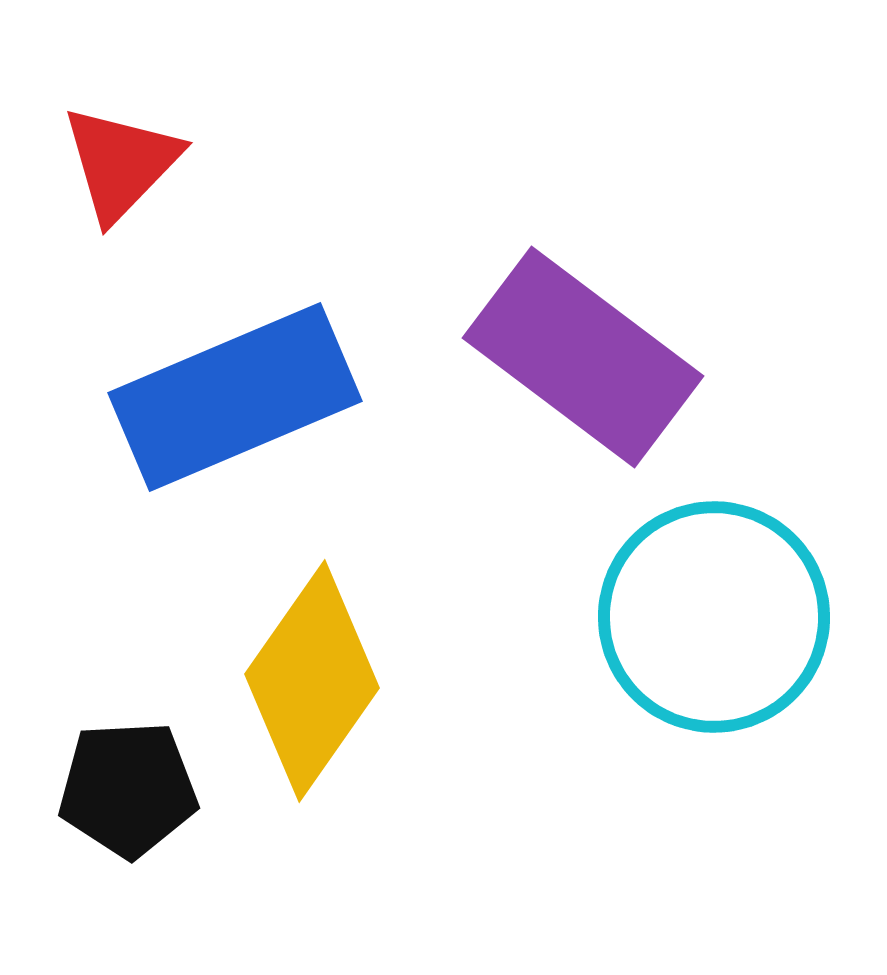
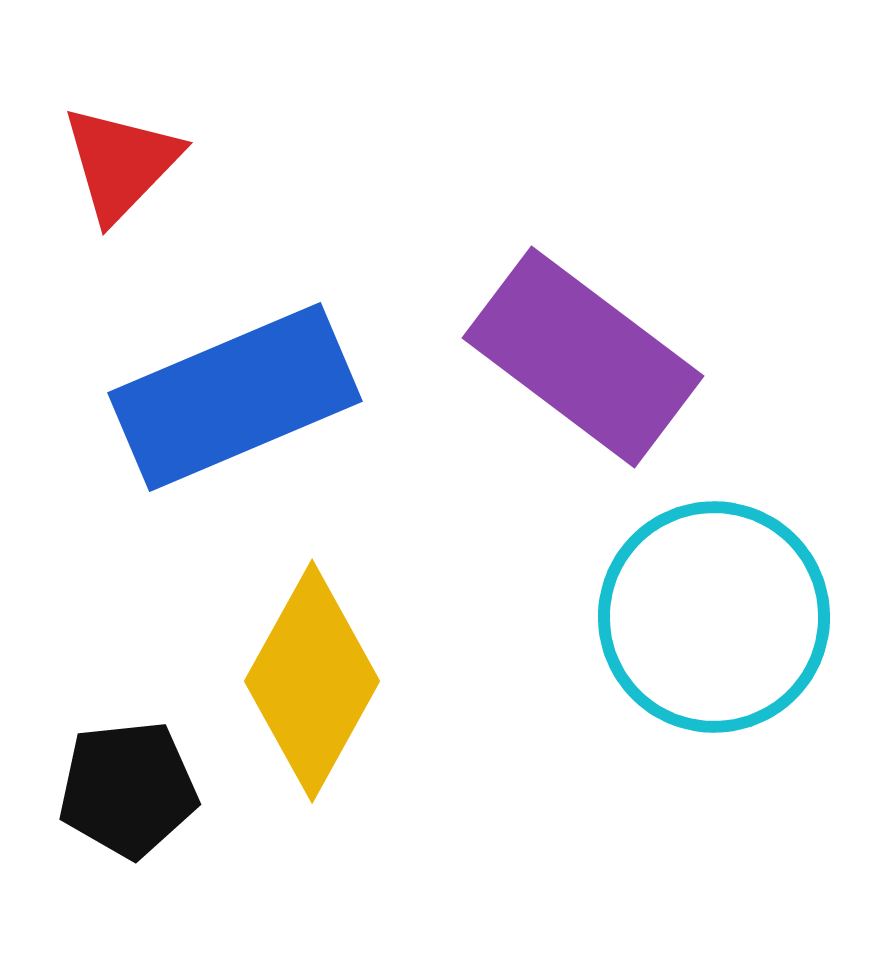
yellow diamond: rotated 6 degrees counterclockwise
black pentagon: rotated 3 degrees counterclockwise
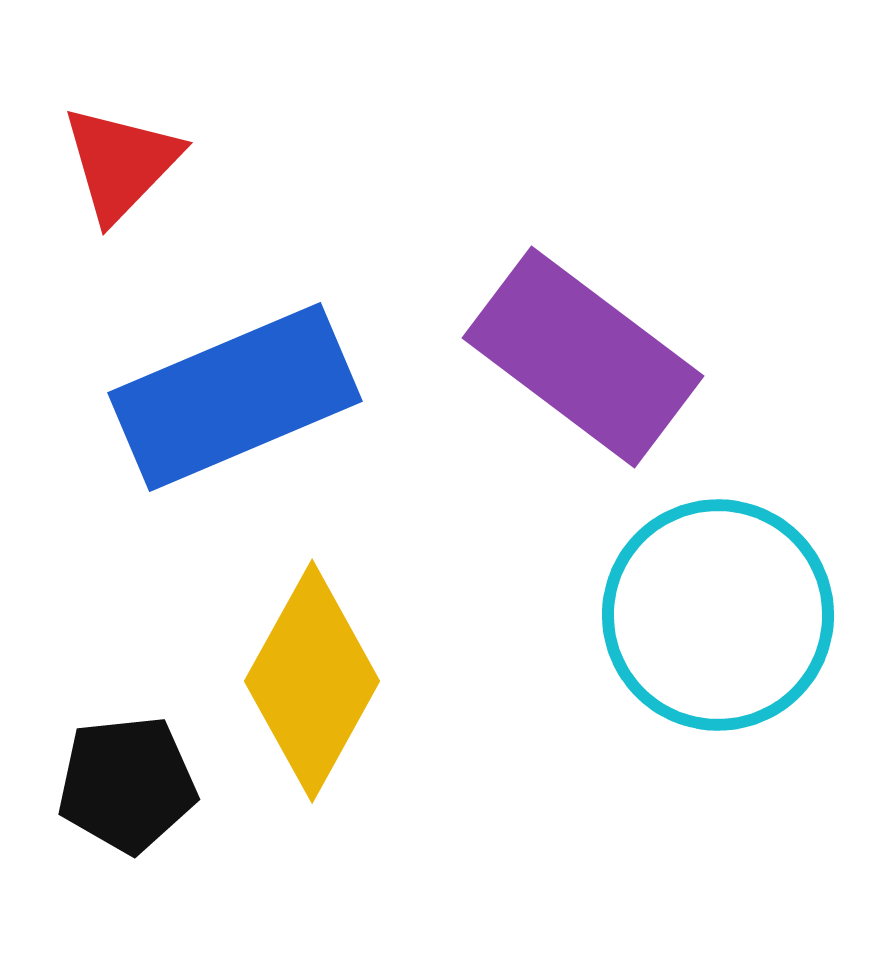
cyan circle: moved 4 px right, 2 px up
black pentagon: moved 1 px left, 5 px up
